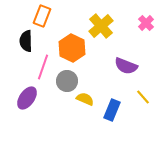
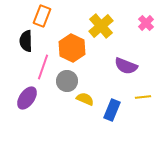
yellow line: rotated 56 degrees counterclockwise
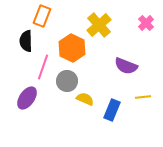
yellow cross: moved 2 px left, 1 px up
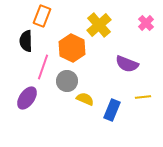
purple semicircle: moved 1 px right, 2 px up
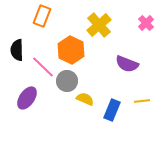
black semicircle: moved 9 px left, 9 px down
orange hexagon: moved 1 px left, 2 px down
pink line: rotated 65 degrees counterclockwise
yellow line: moved 1 px left, 4 px down
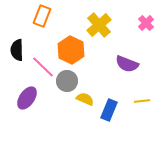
blue rectangle: moved 3 px left
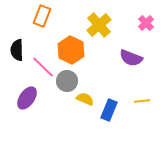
purple semicircle: moved 4 px right, 6 px up
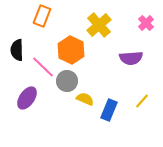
purple semicircle: rotated 25 degrees counterclockwise
yellow line: rotated 42 degrees counterclockwise
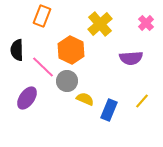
yellow cross: moved 1 px right, 1 px up
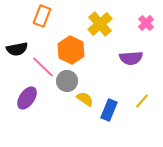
black semicircle: moved 1 px up; rotated 100 degrees counterclockwise
yellow semicircle: rotated 12 degrees clockwise
